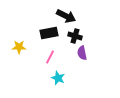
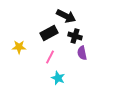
black rectangle: rotated 18 degrees counterclockwise
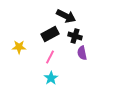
black rectangle: moved 1 px right, 1 px down
cyan star: moved 7 px left; rotated 16 degrees clockwise
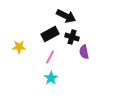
black cross: moved 3 px left, 1 px down
purple semicircle: moved 2 px right, 1 px up
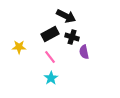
pink line: rotated 64 degrees counterclockwise
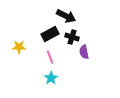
pink line: rotated 16 degrees clockwise
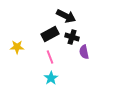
yellow star: moved 2 px left
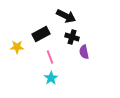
black rectangle: moved 9 px left
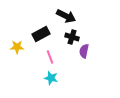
purple semicircle: moved 1 px up; rotated 24 degrees clockwise
cyan star: rotated 24 degrees counterclockwise
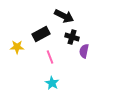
black arrow: moved 2 px left
cyan star: moved 1 px right, 5 px down; rotated 16 degrees clockwise
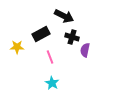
purple semicircle: moved 1 px right, 1 px up
